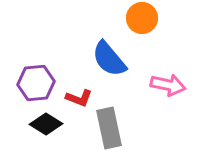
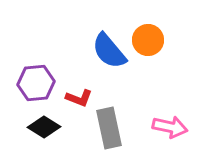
orange circle: moved 6 px right, 22 px down
blue semicircle: moved 8 px up
pink arrow: moved 2 px right, 42 px down
black diamond: moved 2 px left, 3 px down
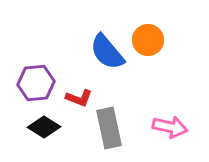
blue semicircle: moved 2 px left, 1 px down
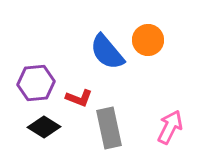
pink arrow: rotated 76 degrees counterclockwise
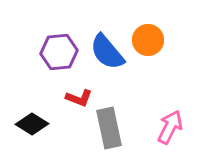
purple hexagon: moved 23 px right, 31 px up
black diamond: moved 12 px left, 3 px up
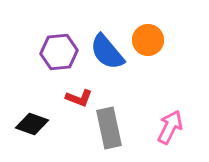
black diamond: rotated 12 degrees counterclockwise
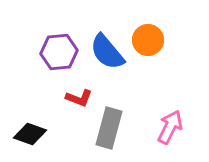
black diamond: moved 2 px left, 10 px down
gray rectangle: rotated 27 degrees clockwise
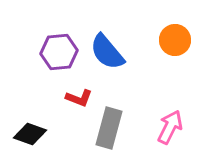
orange circle: moved 27 px right
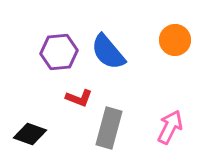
blue semicircle: moved 1 px right
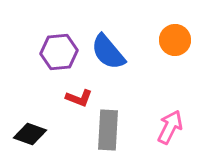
gray rectangle: moved 1 px left, 2 px down; rotated 12 degrees counterclockwise
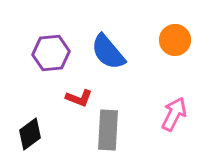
purple hexagon: moved 8 px left, 1 px down
pink arrow: moved 4 px right, 13 px up
black diamond: rotated 56 degrees counterclockwise
